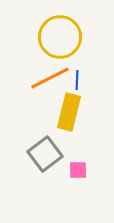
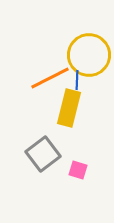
yellow circle: moved 29 px right, 18 px down
yellow rectangle: moved 4 px up
gray square: moved 2 px left
pink square: rotated 18 degrees clockwise
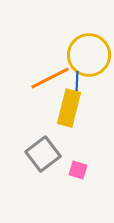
blue line: moved 1 px down
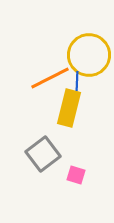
pink square: moved 2 px left, 5 px down
